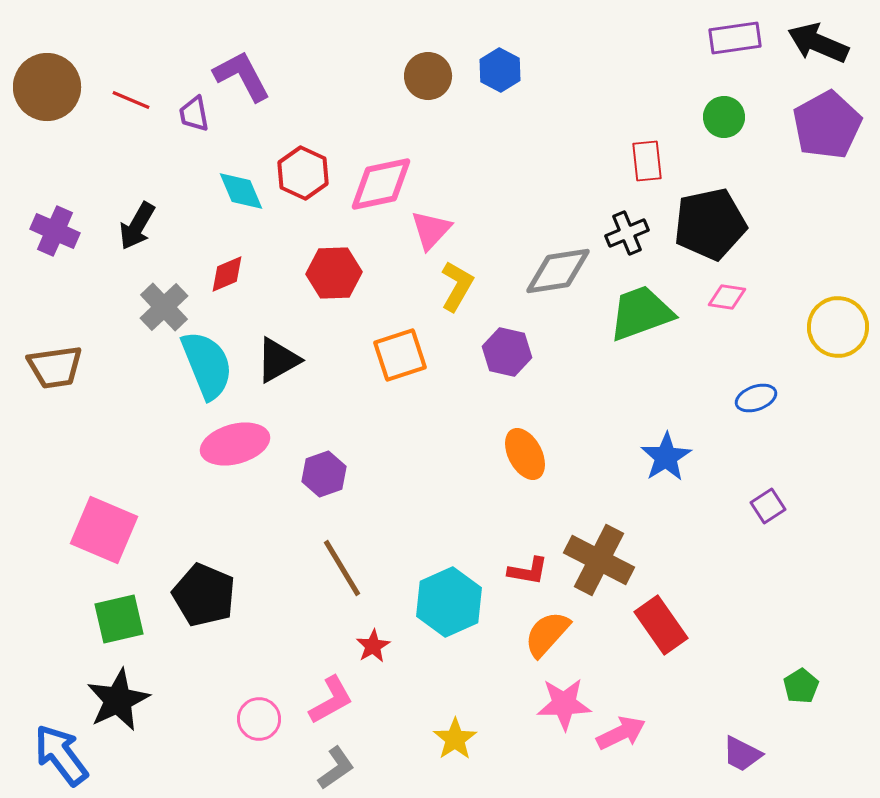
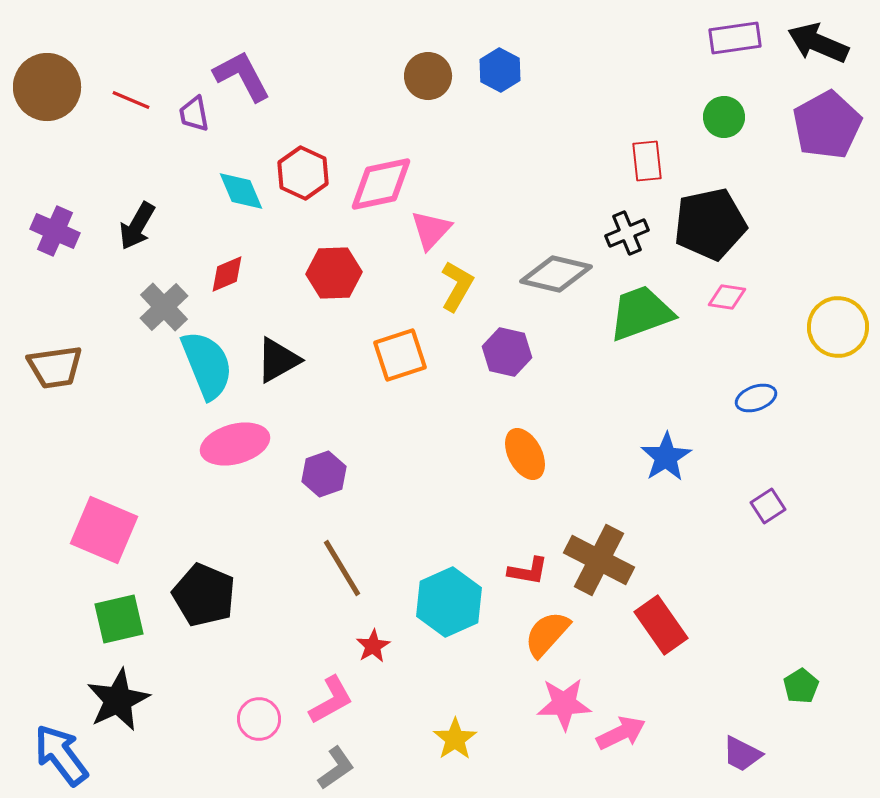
gray diamond at (558, 271): moved 2 px left, 3 px down; rotated 22 degrees clockwise
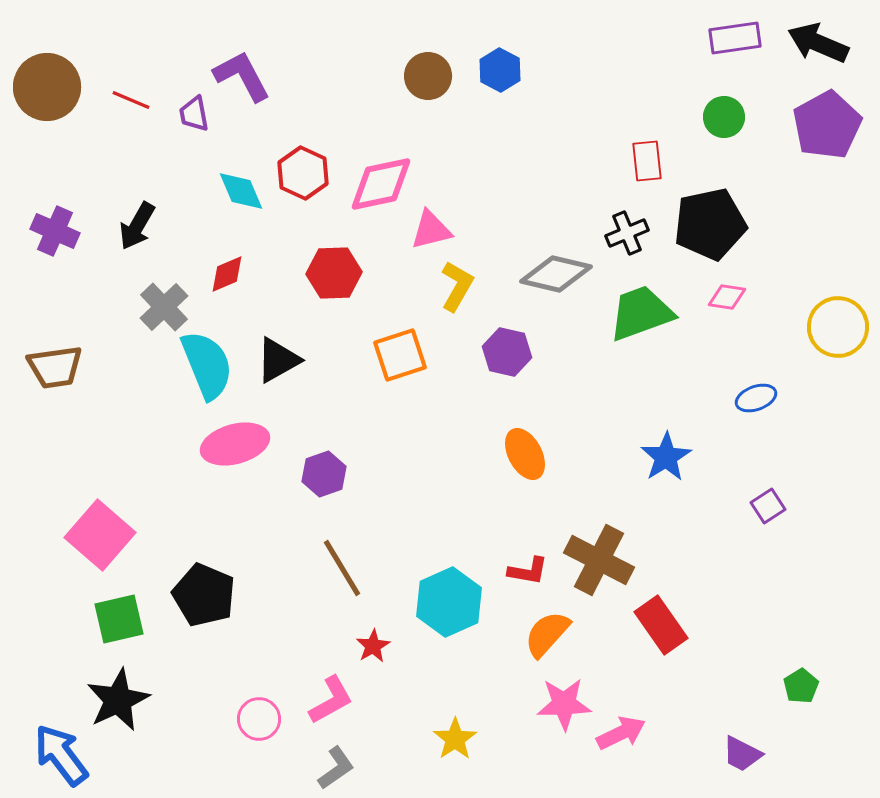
pink triangle at (431, 230): rotated 33 degrees clockwise
pink square at (104, 530): moved 4 px left, 5 px down; rotated 18 degrees clockwise
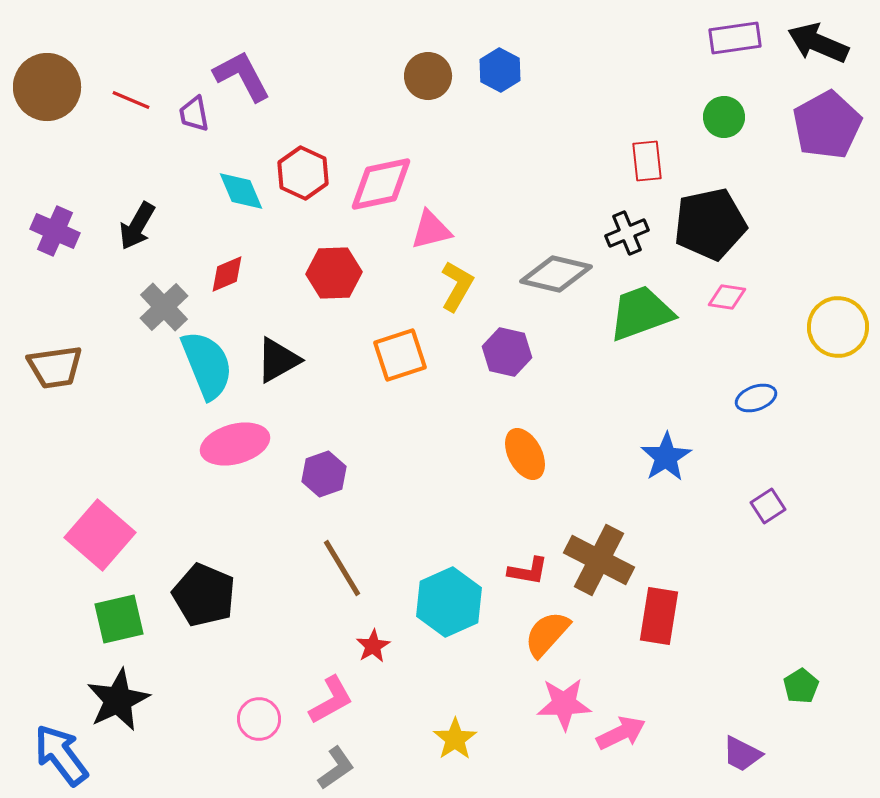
red rectangle at (661, 625): moved 2 px left, 9 px up; rotated 44 degrees clockwise
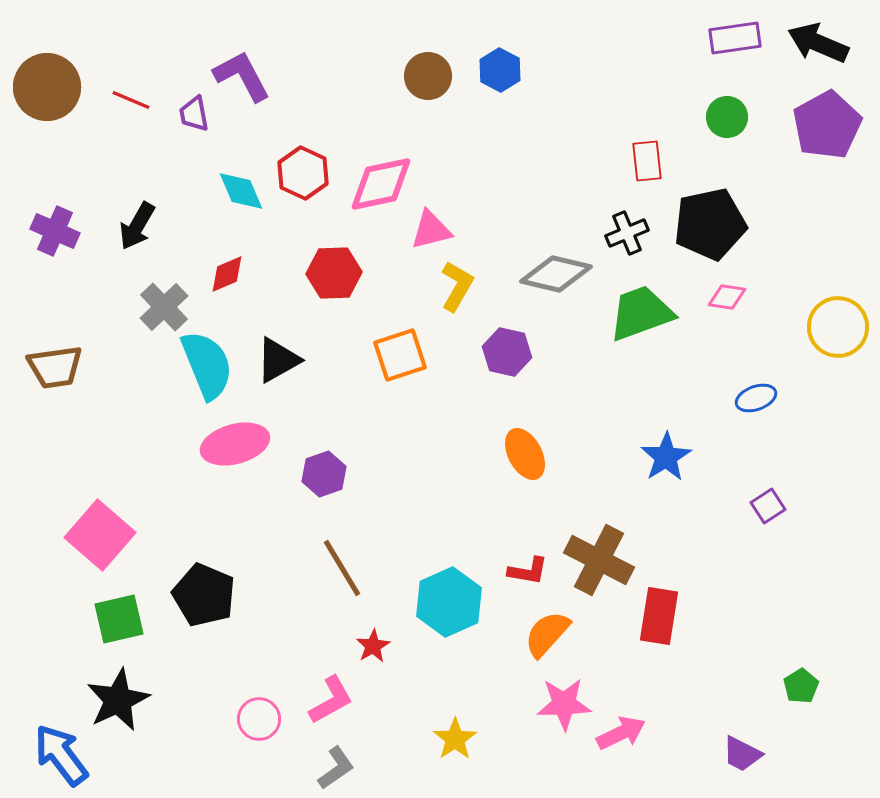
green circle at (724, 117): moved 3 px right
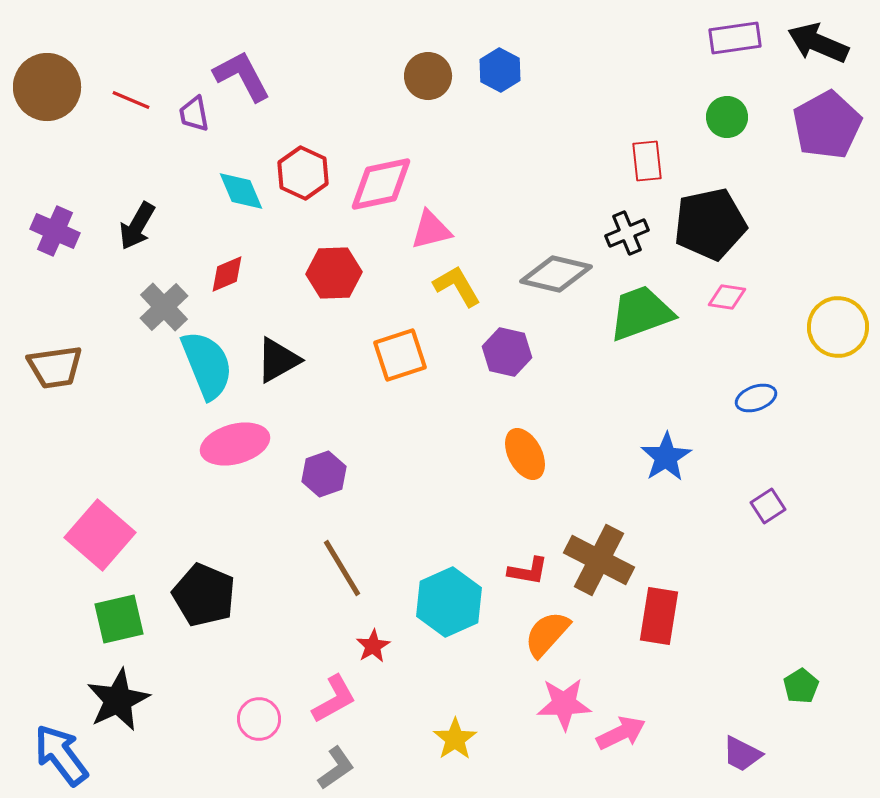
yellow L-shape at (457, 286): rotated 60 degrees counterclockwise
pink L-shape at (331, 700): moved 3 px right, 1 px up
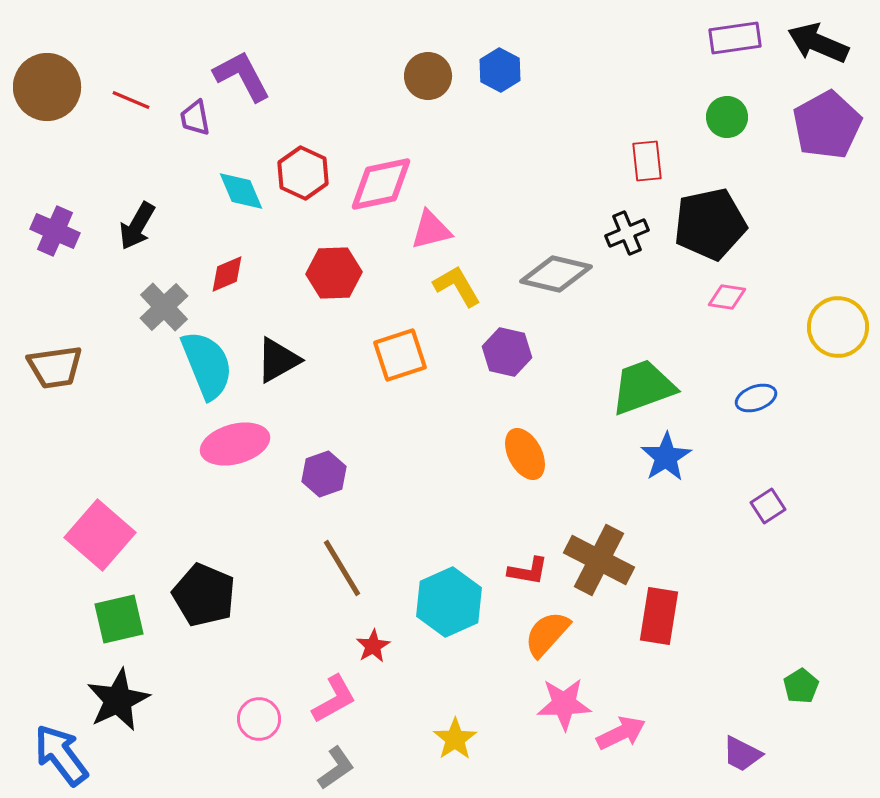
purple trapezoid at (194, 114): moved 1 px right, 4 px down
green trapezoid at (641, 313): moved 2 px right, 74 px down
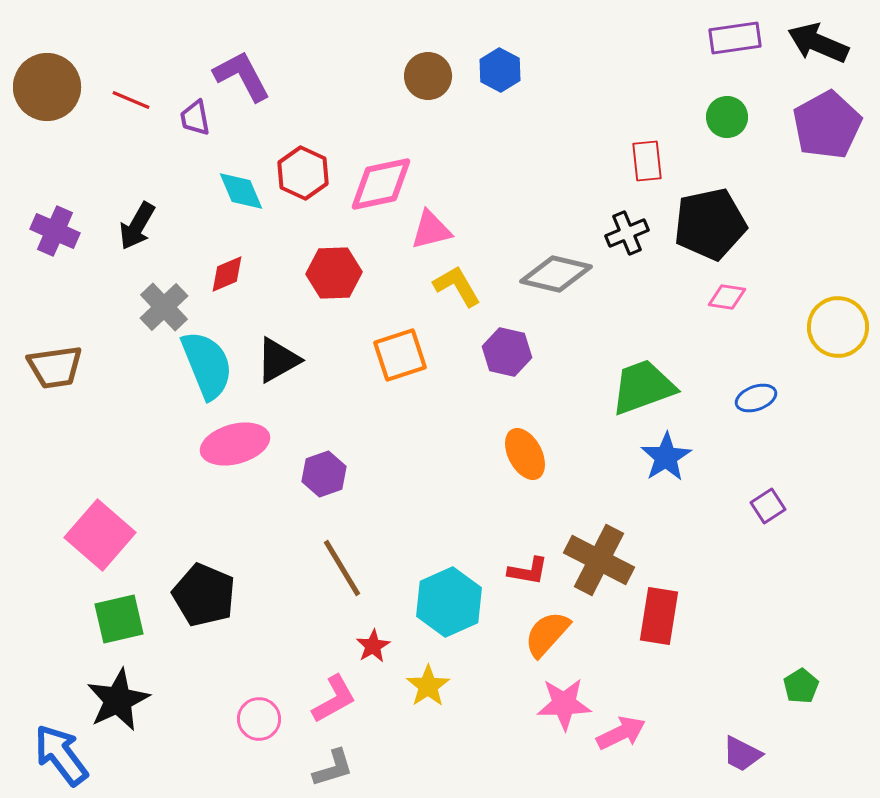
yellow star at (455, 739): moved 27 px left, 53 px up
gray L-shape at (336, 768): moved 3 px left; rotated 18 degrees clockwise
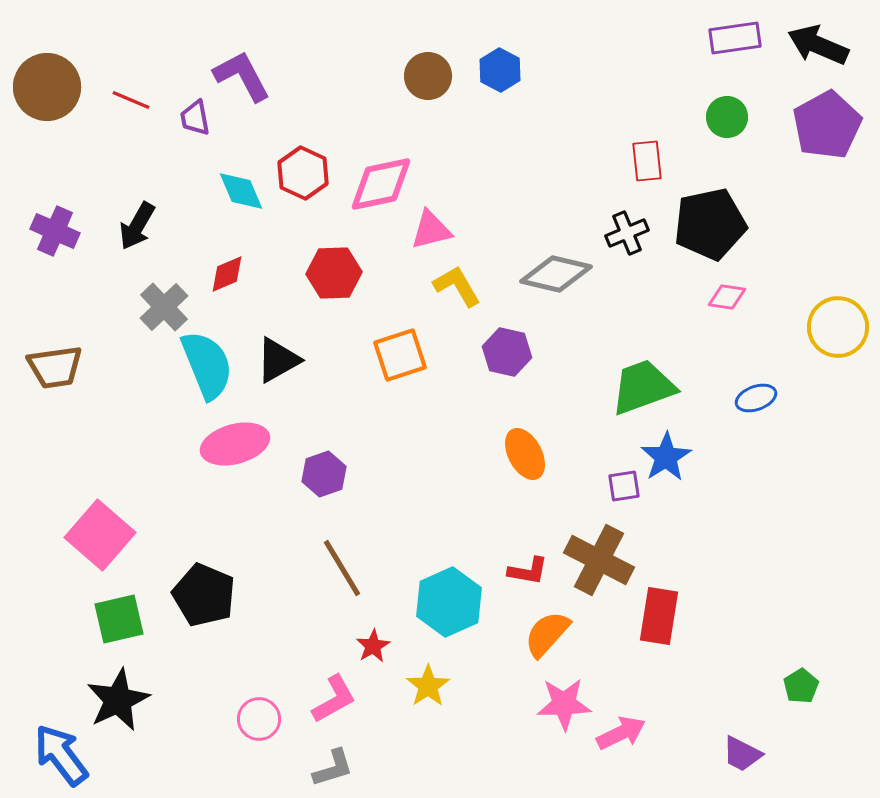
black arrow at (818, 43): moved 2 px down
purple square at (768, 506): moved 144 px left, 20 px up; rotated 24 degrees clockwise
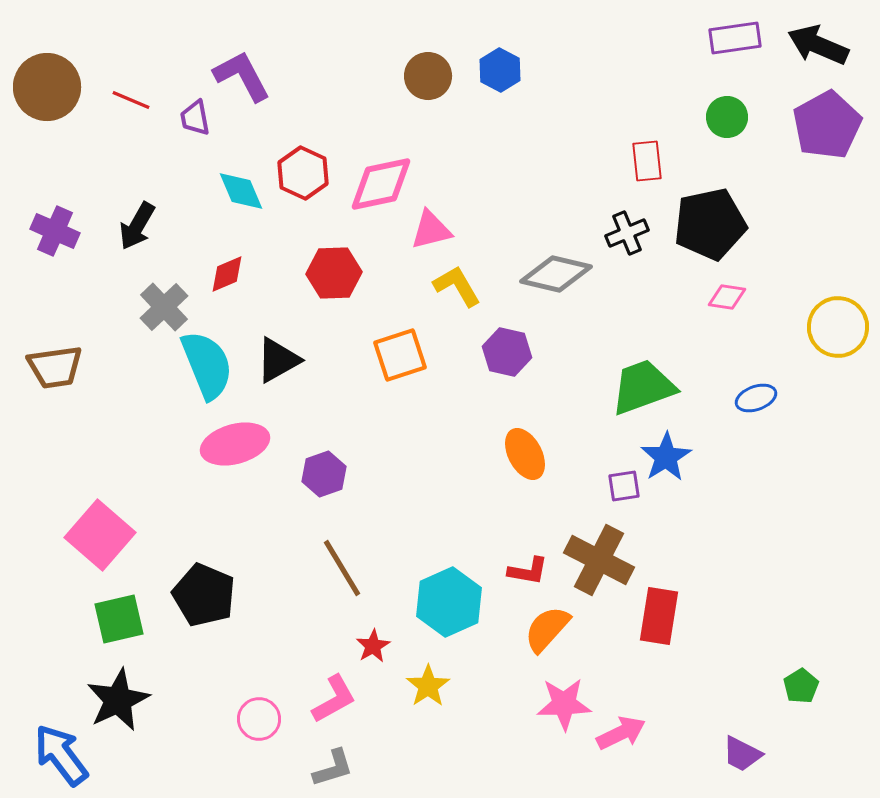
orange semicircle at (547, 634): moved 5 px up
